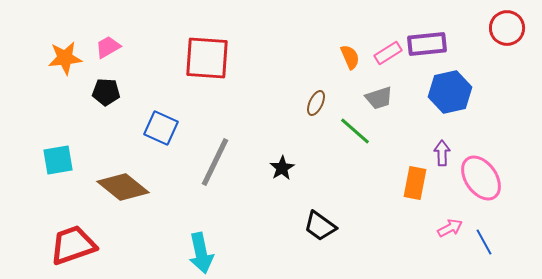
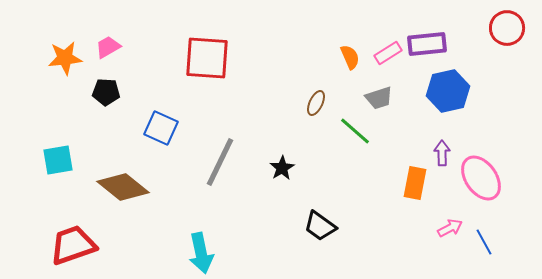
blue hexagon: moved 2 px left, 1 px up
gray line: moved 5 px right
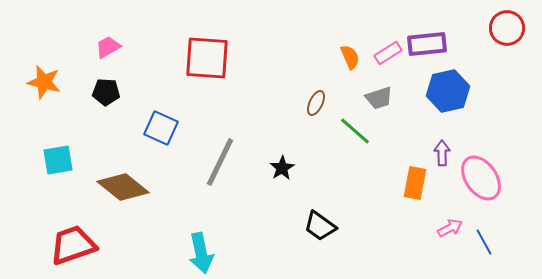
orange star: moved 21 px left, 24 px down; rotated 20 degrees clockwise
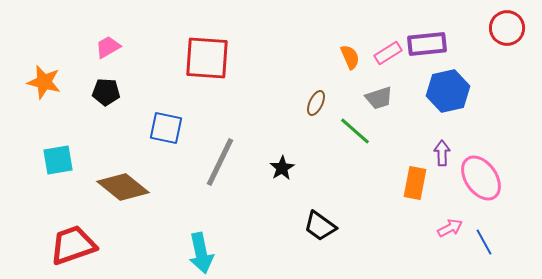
blue square: moved 5 px right; rotated 12 degrees counterclockwise
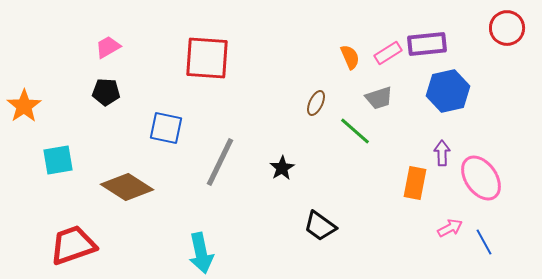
orange star: moved 20 px left, 24 px down; rotated 24 degrees clockwise
brown diamond: moved 4 px right; rotated 6 degrees counterclockwise
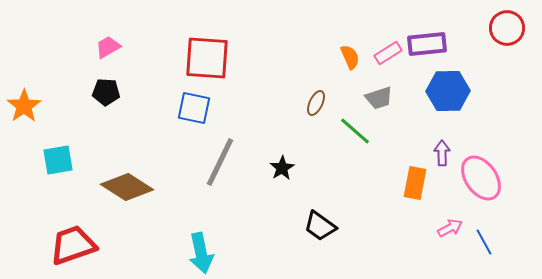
blue hexagon: rotated 12 degrees clockwise
blue square: moved 28 px right, 20 px up
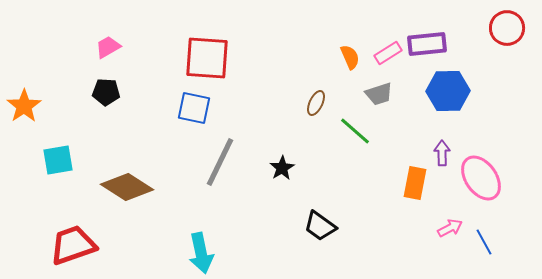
gray trapezoid: moved 4 px up
